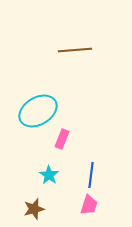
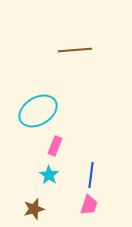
pink rectangle: moved 7 px left, 7 px down
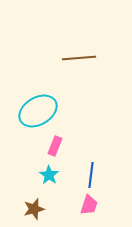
brown line: moved 4 px right, 8 px down
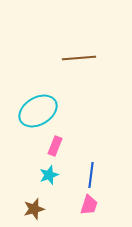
cyan star: rotated 18 degrees clockwise
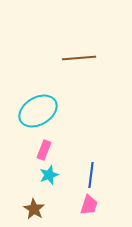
pink rectangle: moved 11 px left, 4 px down
brown star: rotated 25 degrees counterclockwise
